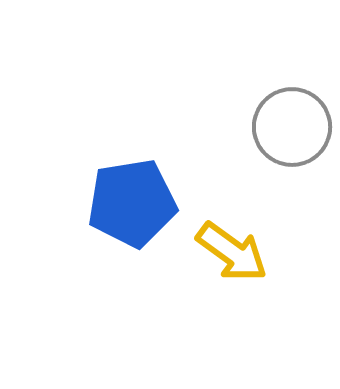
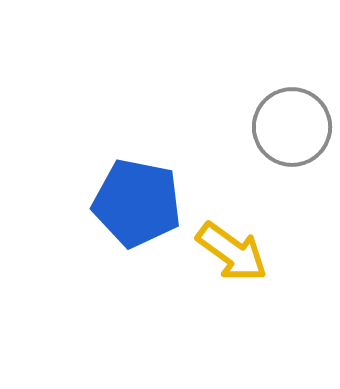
blue pentagon: moved 5 px right; rotated 20 degrees clockwise
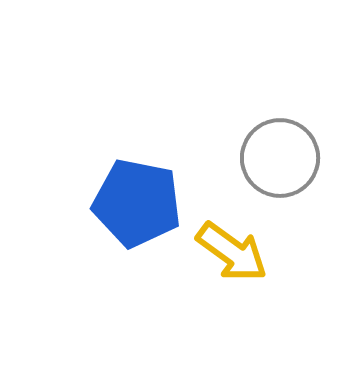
gray circle: moved 12 px left, 31 px down
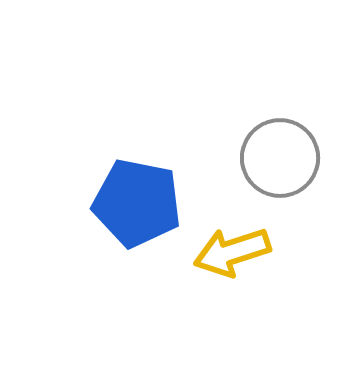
yellow arrow: rotated 126 degrees clockwise
